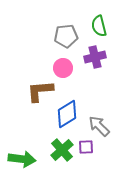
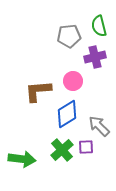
gray pentagon: moved 3 px right
pink circle: moved 10 px right, 13 px down
brown L-shape: moved 2 px left
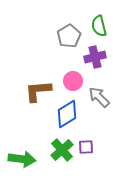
gray pentagon: rotated 25 degrees counterclockwise
gray arrow: moved 29 px up
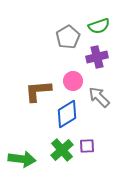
green semicircle: rotated 95 degrees counterclockwise
gray pentagon: moved 1 px left, 1 px down
purple cross: moved 2 px right
purple square: moved 1 px right, 1 px up
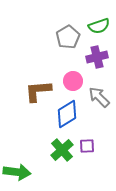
green arrow: moved 5 px left, 13 px down
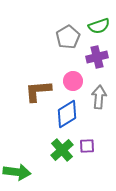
gray arrow: rotated 50 degrees clockwise
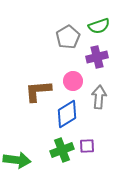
green cross: rotated 20 degrees clockwise
green arrow: moved 12 px up
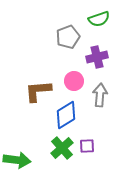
green semicircle: moved 7 px up
gray pentagon: rotated 10 degrees clockwise
pink circle: moved 1 px right
gray arrow: moved 1 px right, 2 px up
blue diamond: moved 1 px left, 1 px down
green cross: moved 2 px up; rotated 20 degrees counterclockwise
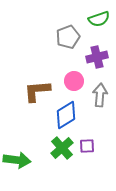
brown L-shape: moved 1 px left
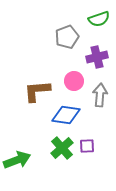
gray pentagon: moved 1 px left
blue diamond: rotated 40 degrees clockwise
green arrow: rotated 28 degrees counterclockwise
